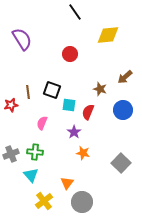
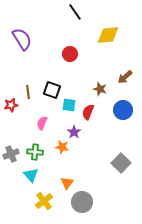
orange star: moved 21 px left, 6 px up
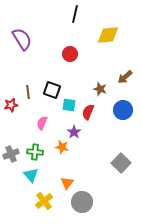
black line: moved 2 px down; rotated 48 degrees clockwise
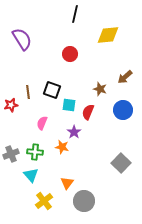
gray circle: moved 2 px right, 1 px up
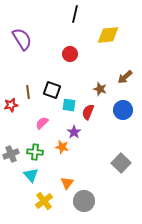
pink semicircle: rotated 24 degrees clockwise
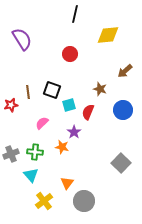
brown arrow: moved 6 px up
cyan square: rotated 24 degrees counterclockwise
